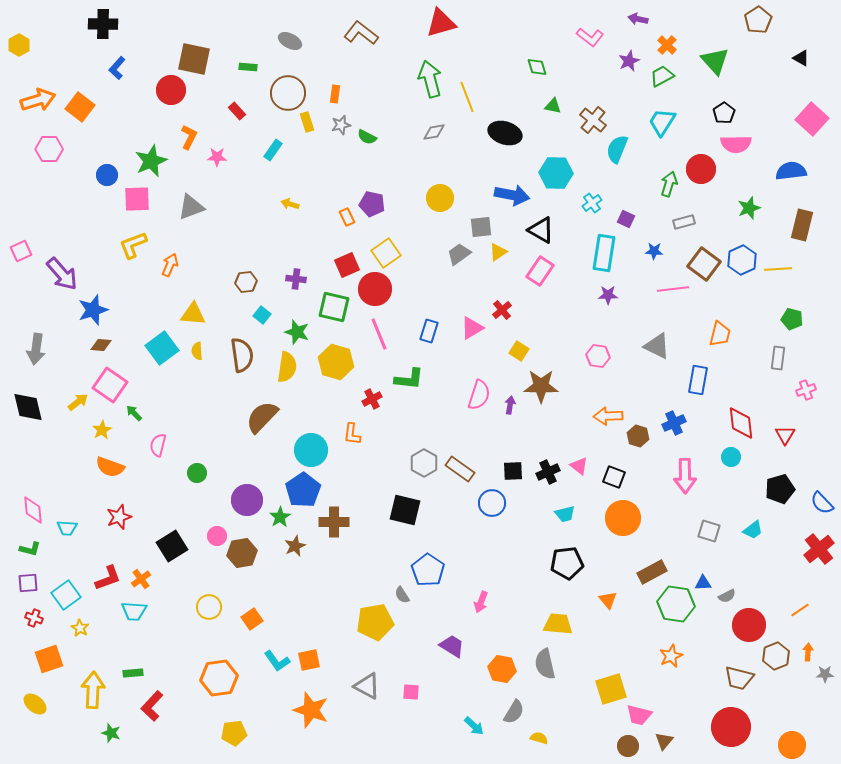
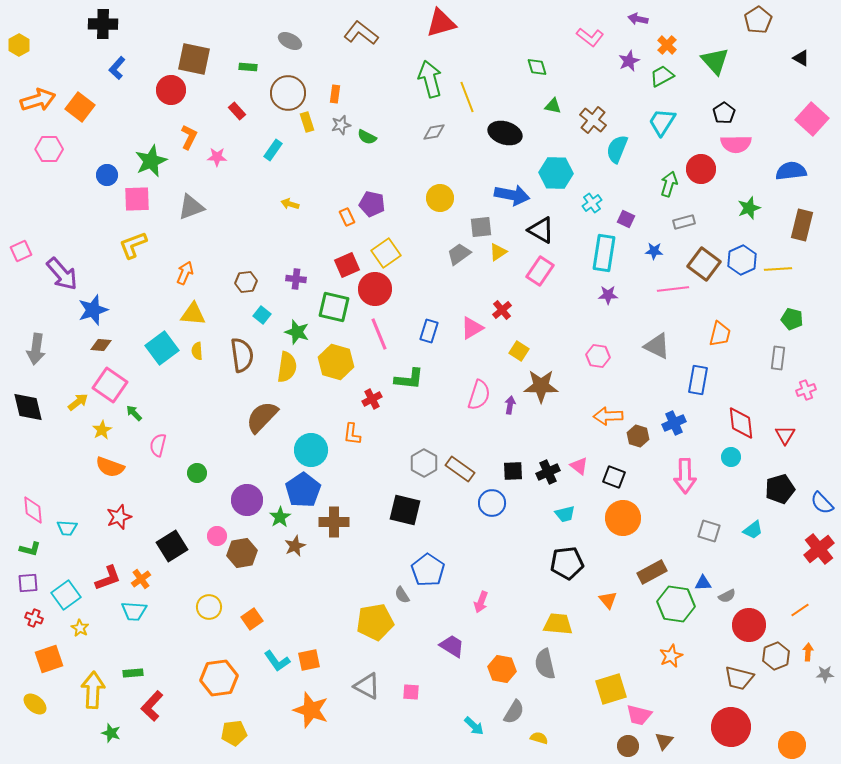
orange arrow at (170, 265): moved 15 px right, 8 px down
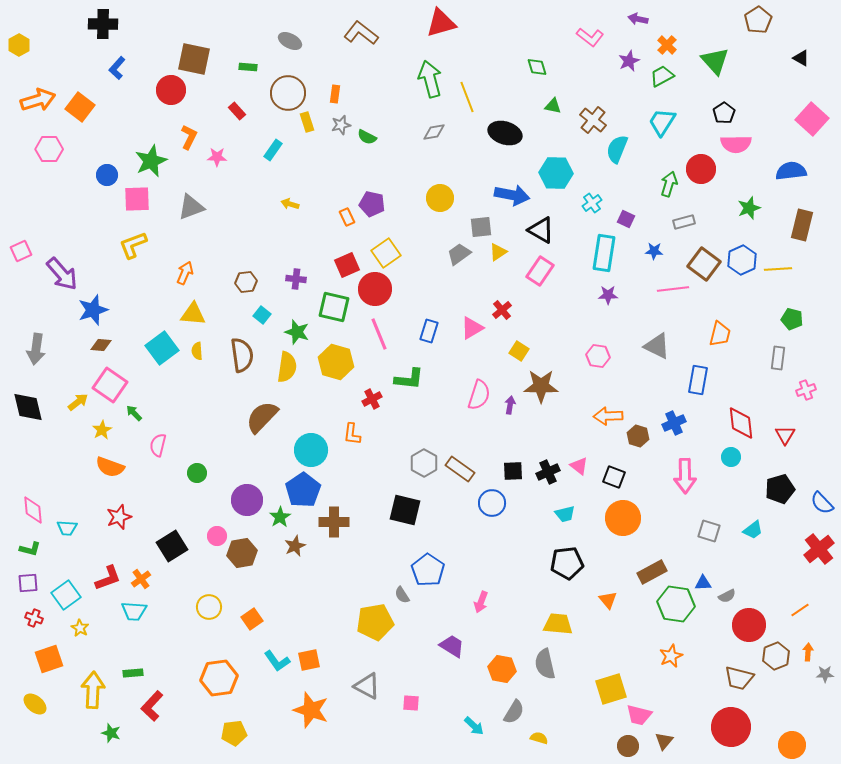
pink square at (411, 692): moved 11 px down
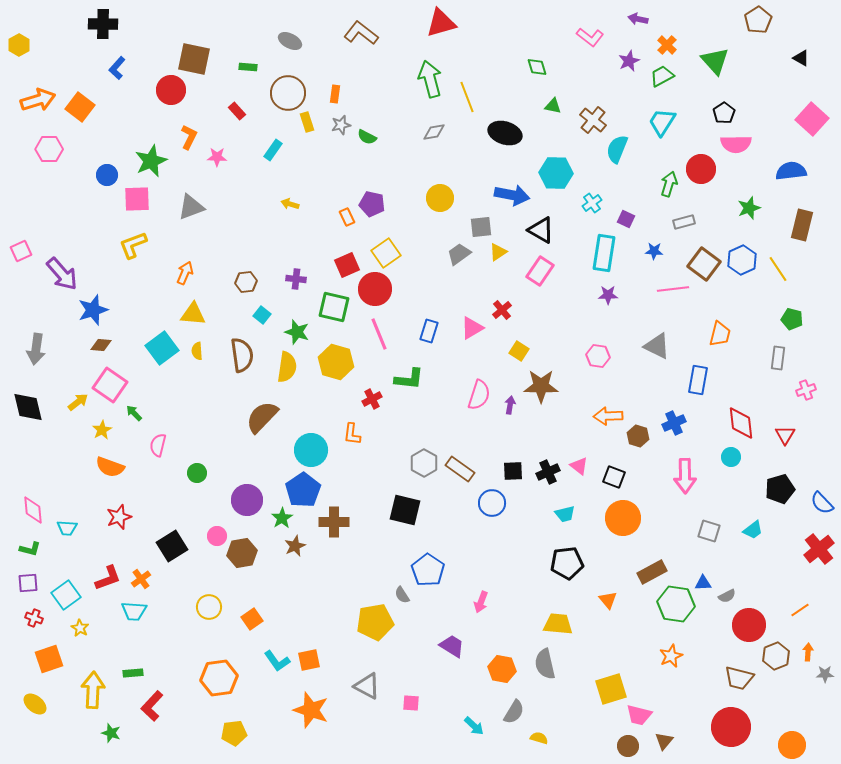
yellow line at (778, 269): rotated 60 degrees clockwise
green star at (280, 517): moved 2 px right, 1 px down
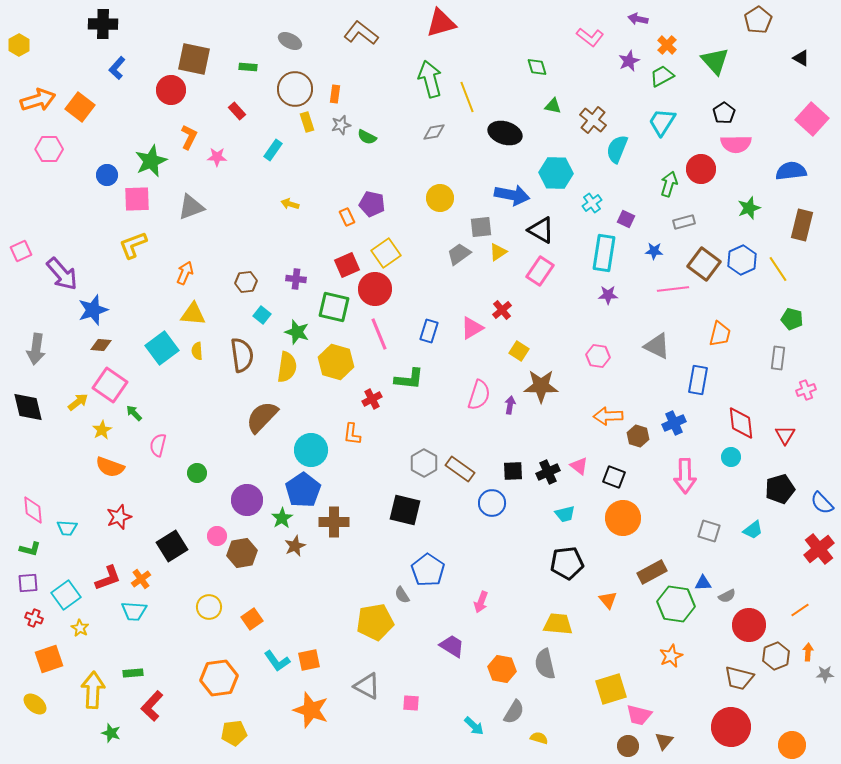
brown circle at (288, 93): moved 7 px right, 4 px up
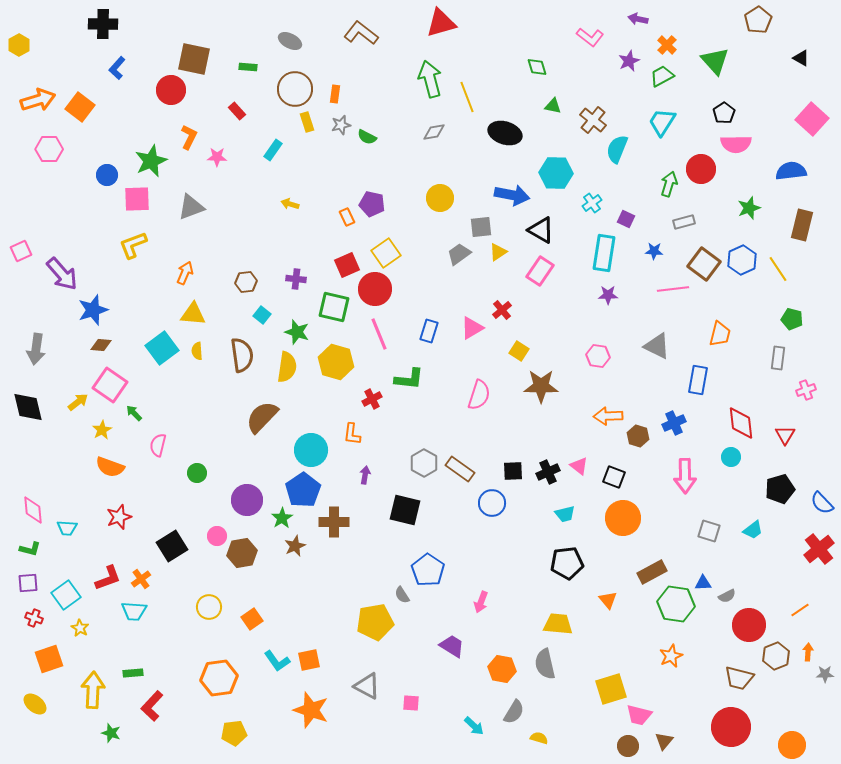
purple arrow at (510, 405): moved 145 px left, 70 px down
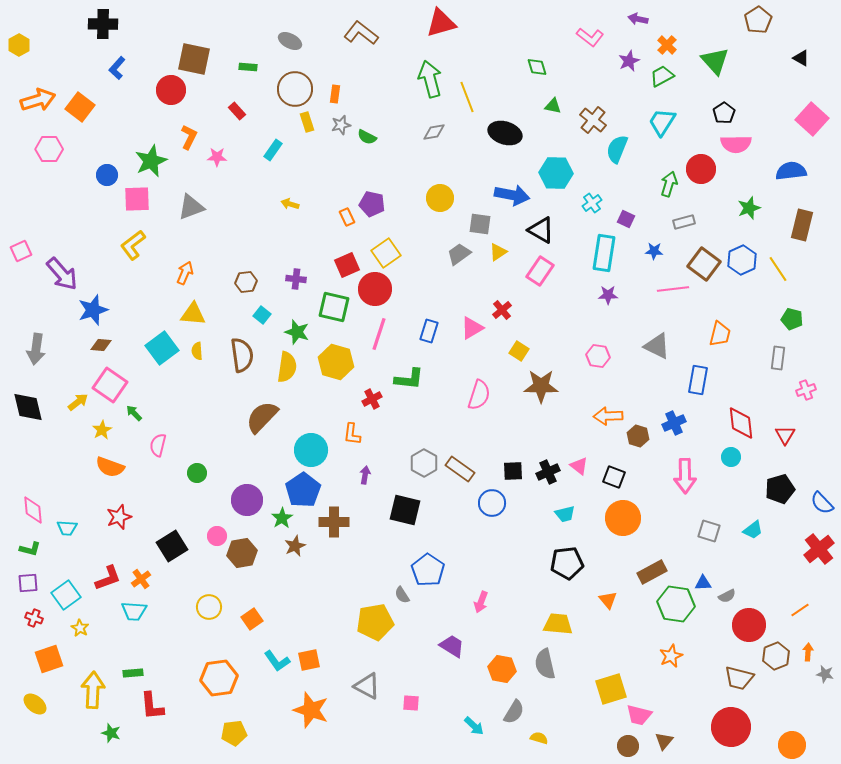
gray square at (481, 227): moved 1 px left, 3 px up; rotated 15 degrees clockwise
yellow L-shape at (133, 245): rotated 16 degrees counterclockwise
pink line at (379, 334): rotated 40 degrees clockwise
gray star at (825, 674): rotated 12 degrees clockwise
red L-shape at (152, 706): rotated 48 degrees counterclockwise
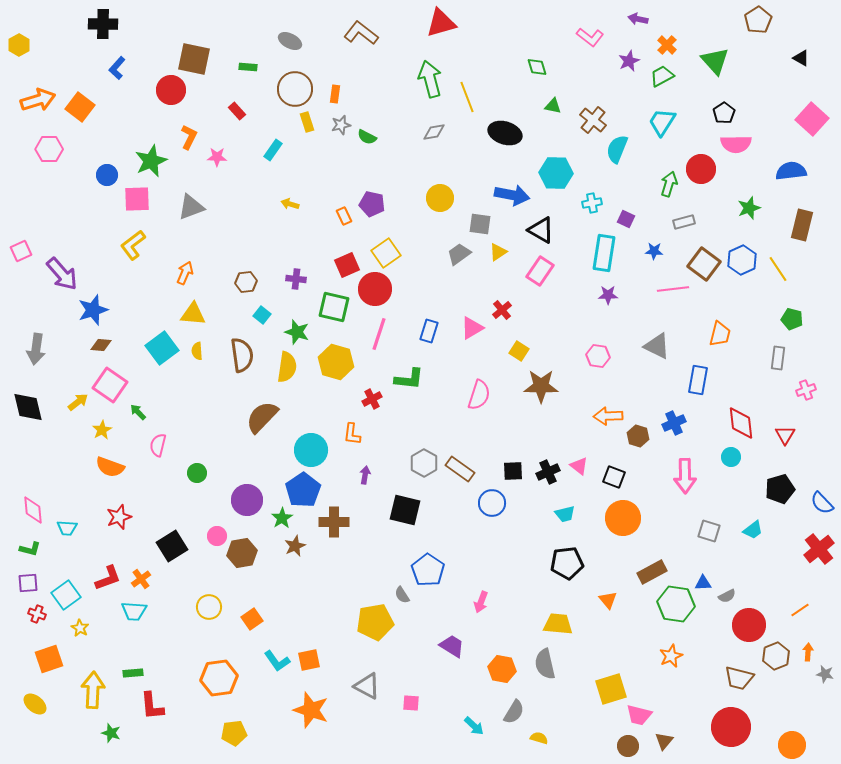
cyan cross at (592, 203): rotated 24 degrees clockwise
orange rectangle at (347, 217): moved 3 px left, 1 px up
green arrow at (134, 413): moved 4 px right, 1 px up
red cross at (34, 618): moved 3 px right, 4 px up
